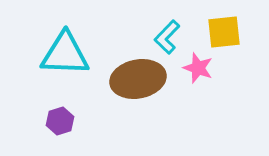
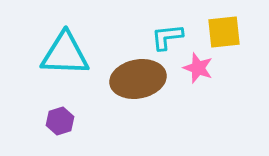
cyan L-shape: rotated 40 degrees clockwise
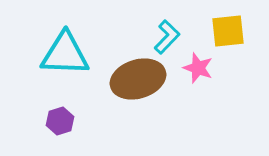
yellow square: moved 4 px right, 1 px up
cyan L-shape: rotated 140 degrees clockwise
brown ellipse: rotated 6 degrees counterclockwise
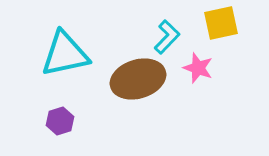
yellow square: moved 7 px left, 8 px up; rotated 6 degrees counterclockwise
cyan triangle: rotated 14 degrees counterclockwise
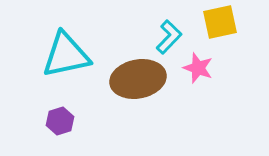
yellow square: moved 1 px left, 1 px up
cyan L-shape: moved 2 px right
cyan triangle: moved 1 px right, 1 px down
brown ellipse: rotated 6 degrees clockwise
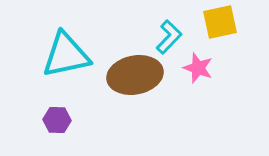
brown ellipse: moved 3 px left, 4 px up
purple hexagon: moved 3 px left, 1 px up; rotated 20 degrees clockwise
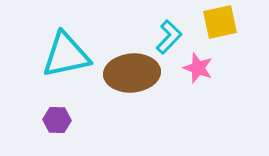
brown ellipse: moved 3 px left, 2 px up; rotated 6 degrees clockwise
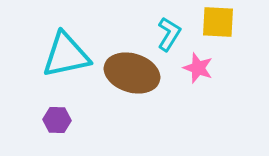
yellow square: moved 2 px left; rotated 15 degrees clockwise
cyan L-shape: moved 3 px up; rotated 12 degrees counterclockwise
brown ellipse: rotated 22 degrees clockwise
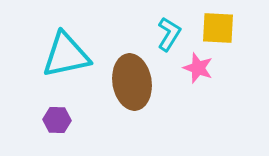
yellow square: moved 6 px down
brown ellipse: moved 9 px down; rotated 64 degrees clockwise
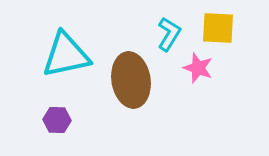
brown ellipse: moved 1 px left, 2 px up
